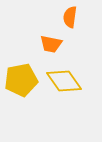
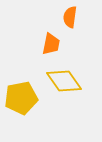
orange trapezoid: rotated 90 degrees counterclockwise
yellow pentagon: moved 18 px down
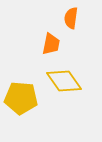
orange semicircle: moved 1 px right, 1 px down
yellow pentagon: rotated 16 degrees clockwise
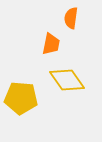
yellow diamond: moved 3 px right, 1 px up
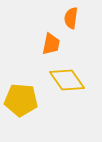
yellow pentagon: moved 2 px down
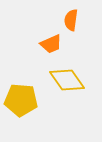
orange semicircle: moved 2 px down
orange trapezoid: rotated 55 degrees clockwise
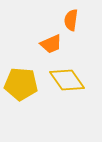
yellow pentagon: moved 16 px up
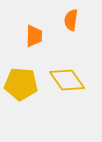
orange trapezoid: moved 17 px left, 8 px up; rotated 65 degrees counterclockwise
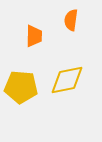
yellow diamond: rotated 66 degrees counterclockwise
yellow pentagon: moved 3 px down
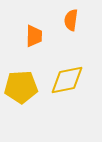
yellow pentagon: rotated 8 degrees counterclockwise
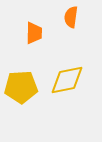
orange semicircle: moved 3 px up
orange trapezoid: moved 3 px up
